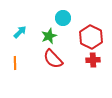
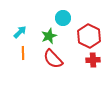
red hexagon: moved 2 px left, 1 px up
orange line: moved 8 px right, 10 px up
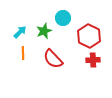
green star: moved 5 px left, 5 px up
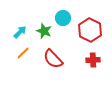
green star: rotated 28 degrees counterclockwise
red hexagon: moved 1 px right, 6 px up
orange line: rotated 48 degrees clockwise
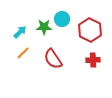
cyan circle: moved 1 px left, 1 px down
green star: moved 4 px up; rotated 21 degrees counterclockwise
red semicircle: rotated 10 degrees clockwise
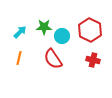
cyan circle: moved 17 px down
orange line: moved 4 px left, 5 px down; rotated 32 degrees counterclockwise
red cross: rotated 16 degrees clockwise
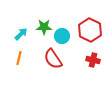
cyan arrow: moved 1 px right, 2 px down
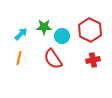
red cross: rotated 24 degrees counterclockwise
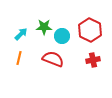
red semicircle: rotated 145 degrees clockwise
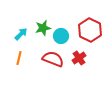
green star: moved 1 px left, 1 px down; rotated 14 degrees counterclockwise
cyan circle: moved 1 px left
red cross: moved 14 px left, 2 px up; rotated 24 degrees counterclockwise
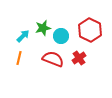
cyan arrow: moved 2 px right, 2 px down
